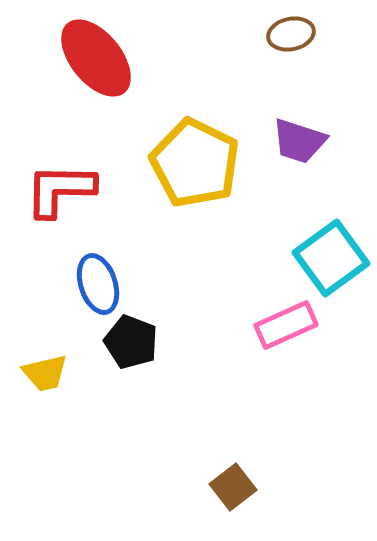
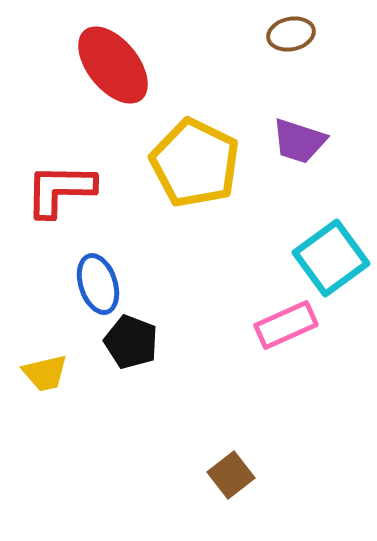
red ellipse: moved 17 px right, 7 px down
brown square: moved 2 px left, 12 px up
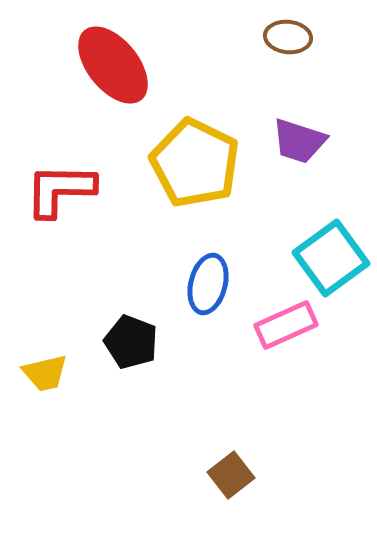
brown ellipse: moved 3 px left, 3 px down; rotated 18 degrees clockwise
blue ellipse: moved 110 px right; rotated 32 degrees clockwise
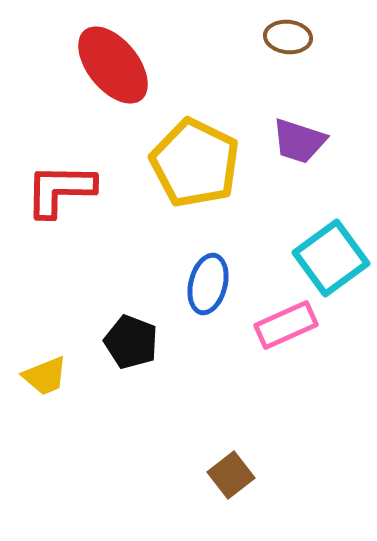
yellow trapezoid: moved 3 px down; rotated 9 degrees counterclockwise
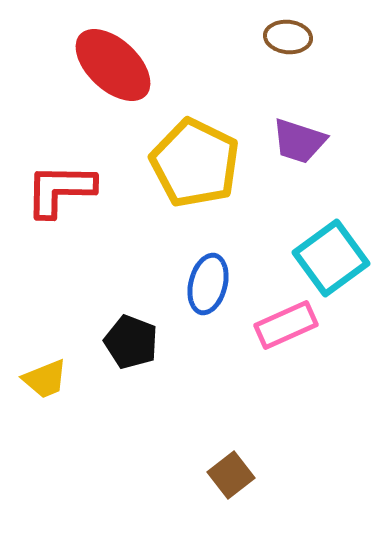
red ellipse: rotated 8 degrees counterclockwise
yellow trapezoid: moved 3 px down
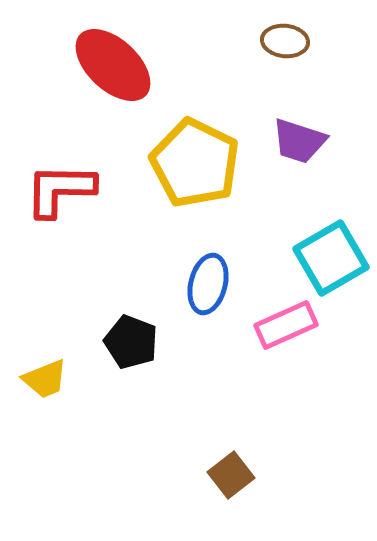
brown ellipse: moved 3 px left, 4 px down
cyan square: rotated 6 degrees clockwise
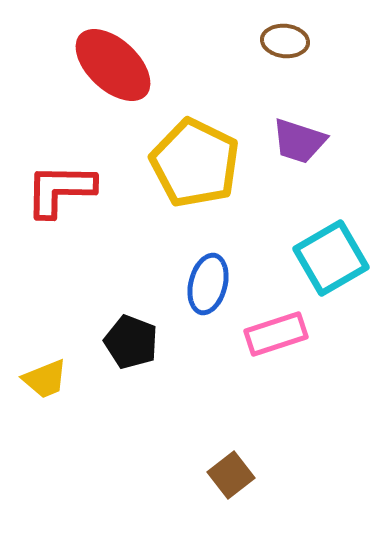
pink rectangle: moved 10 px left, 9 px down; rotated 6 degrees clockwise
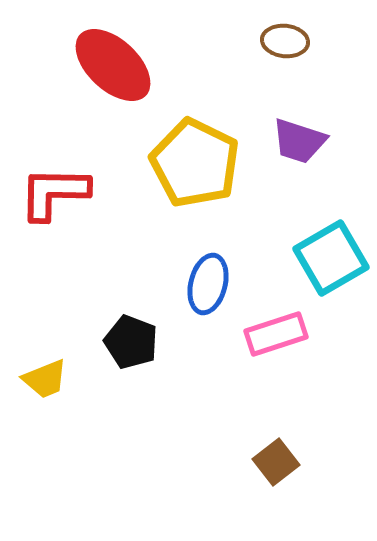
red L-shape: moved 6 px left, 3 px down
brown square: moved 45 px right, 13 px up
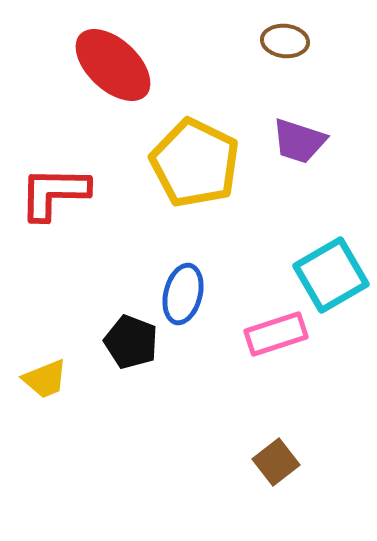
cyan square: moved 17 px down
blue ellipse: moved 25 px left, 10 px down
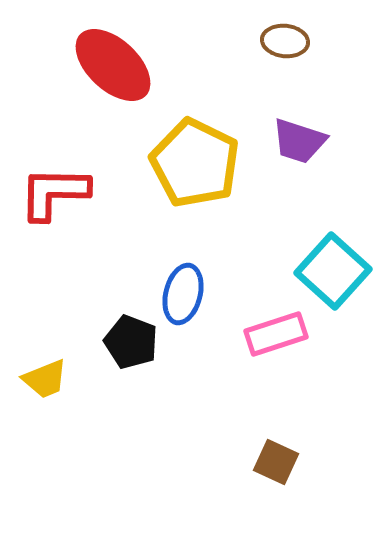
cyan square: moved 2 px right, 4 px up; rotated 18 degrees counterclockwise
brown square: rotated 27 degrees counterclockwise
